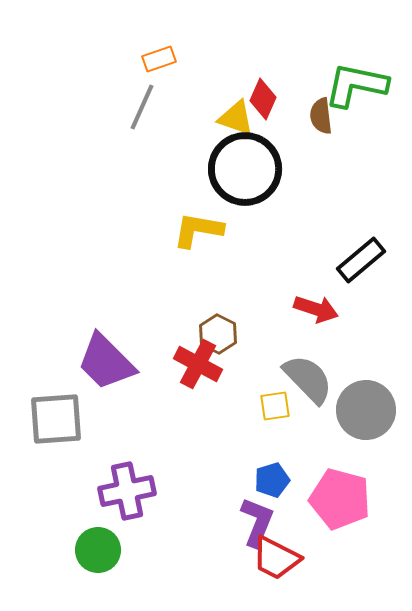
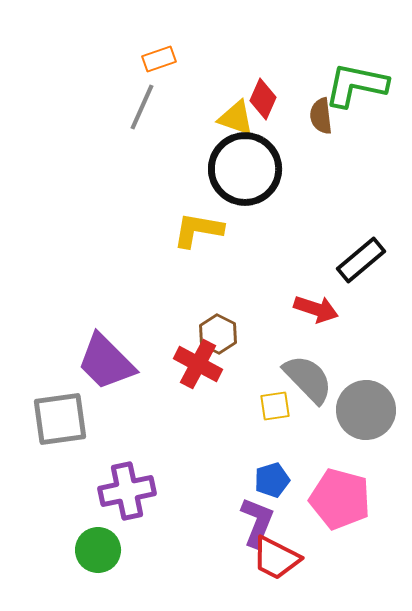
gray square: moved 4 px right; rotated 4 degrees counterclockwise
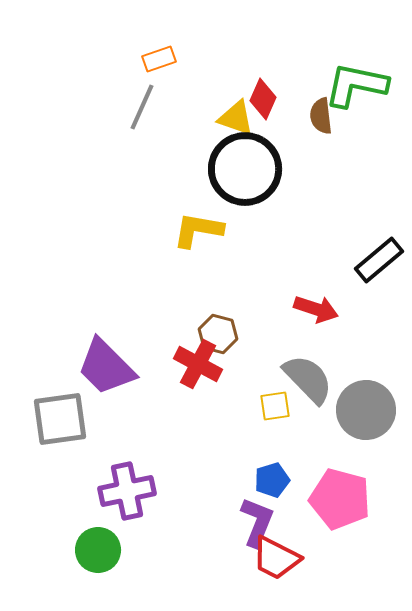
black rectangle: moved 18 px right
brown hexagon: rotated 12 degrees counterclockwise
purple trapezoid: moved 5 px down
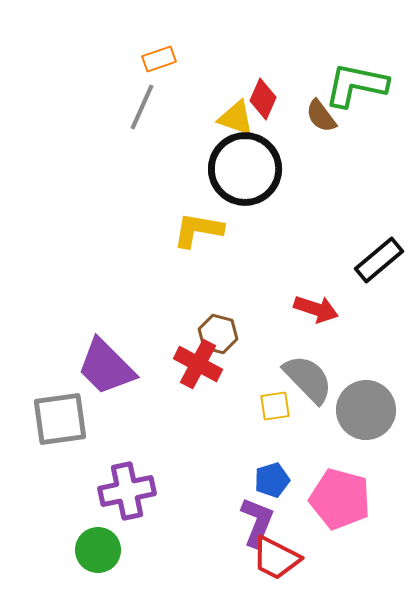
brown semicircle: rotated 30 degrees counterclockwise
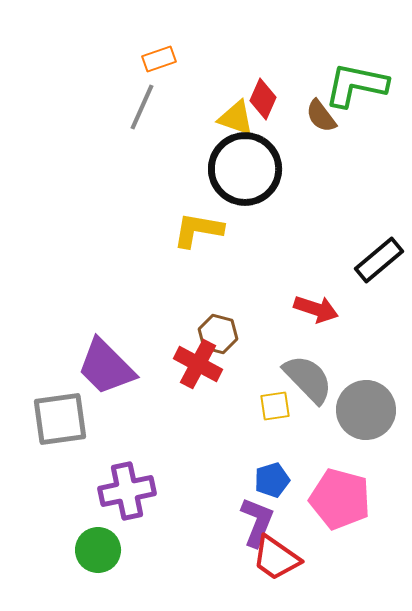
red trapezoid: rotated 8 degrees clockwise
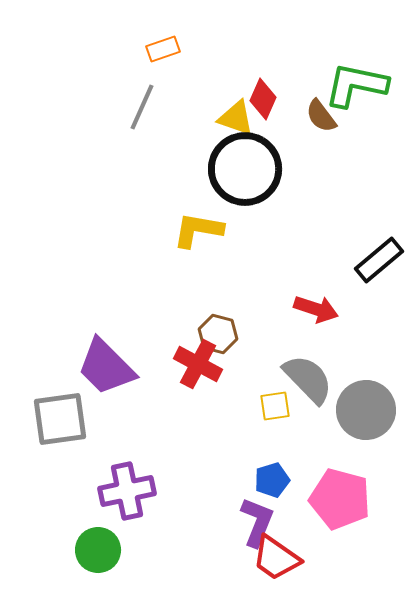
orange rectangle: moved 4 px right, 10 px up
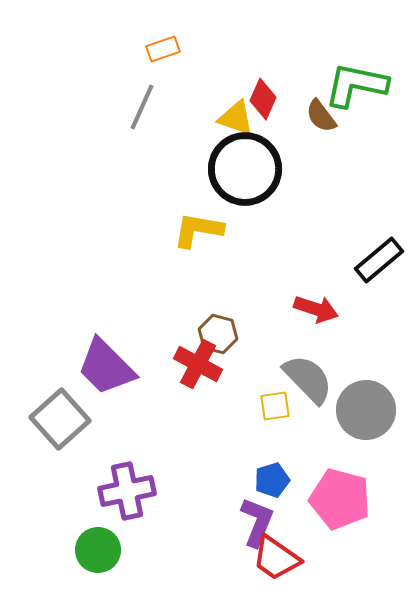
gray square: rotated 34 degrees counterclockwise
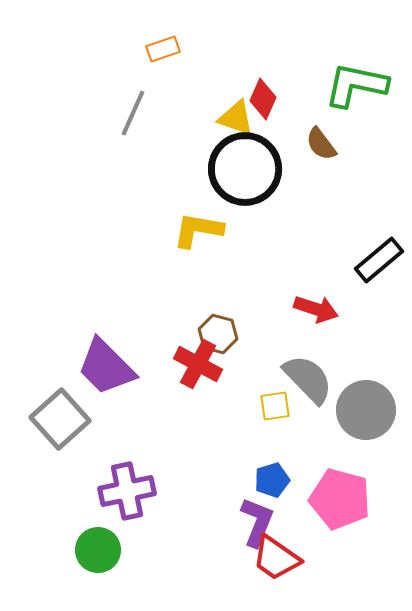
gray line: moved 9 px left, 6 px down
brown semicircle: moved 28 px down
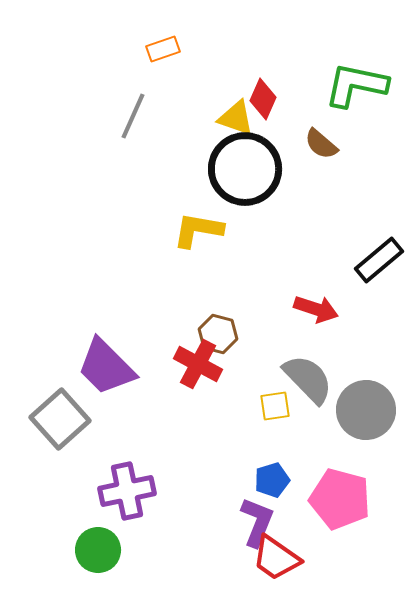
gray line: moved 3 px down
brown semicircle: rotated 12 degrees counterclockwise
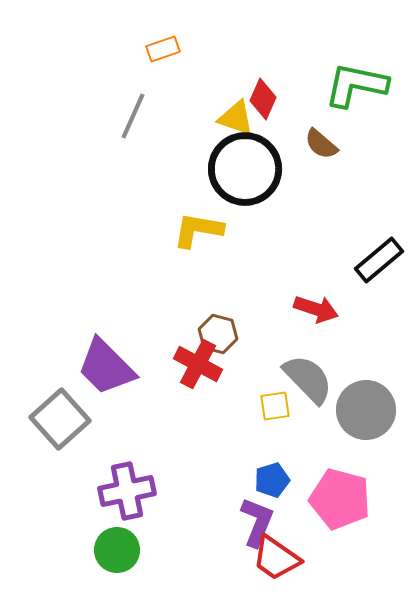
green circle: moved 19 px right
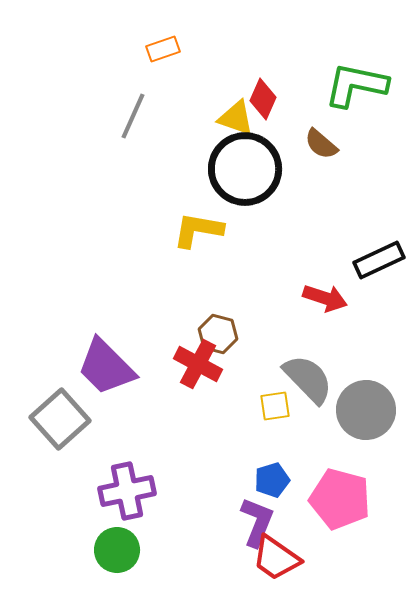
black rectangle: rotated 15 degrees clockwise
red arrow: moved 9 px right, 11 px up
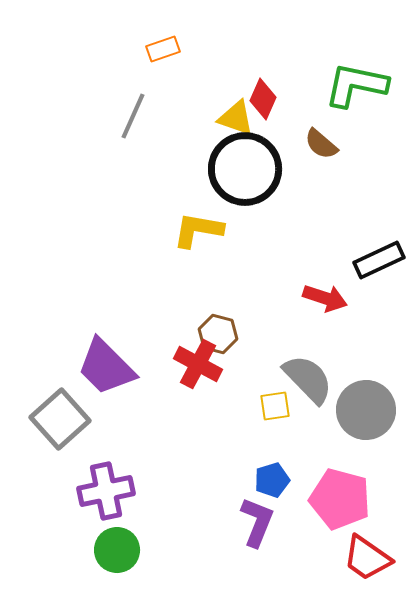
purple cross: moved 21 px left
red trapezoid: moved 91 px right
